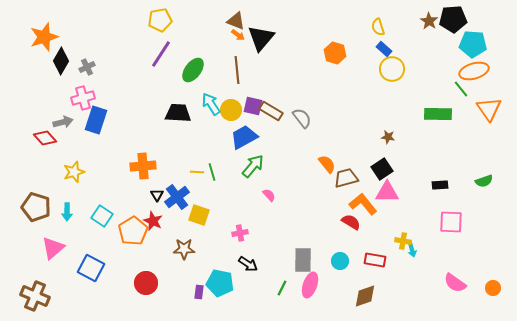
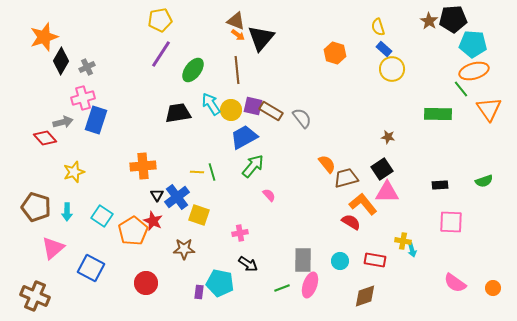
black trapezoid at (178, 113): rotated 12 degrees counterclockwise
green line at (282, 288): rotated 42 degrees clockwise
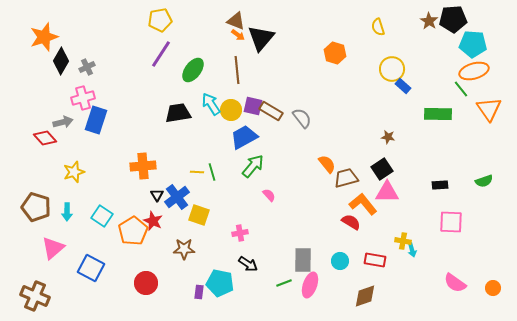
blue rectangle at (384, 49): moved 19 px right, 37 px down
green line at (282, 288): moved 2 px right, 5 px up
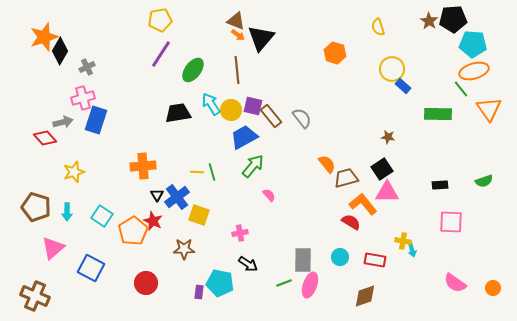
black diamond at (61, 61): moved 1 px left, 10 px up
brown rectangle at (271, 111): moved 5 px down; rotated 20 degrees clockwise
cyan circle at (340, 261): moved 4 px up
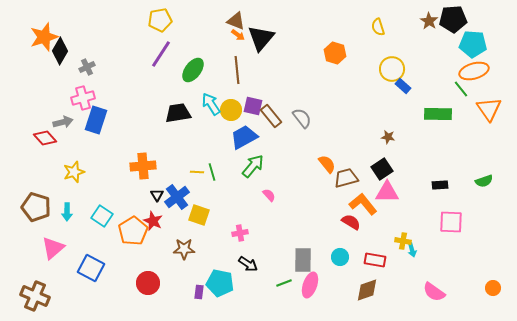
red circle at (146, 283): moved 2 px right
pink semicircle at (455, 283): moved 21 px left, 9 px down
brown diamond at (365, 296): moved 2 px right, 6 px up
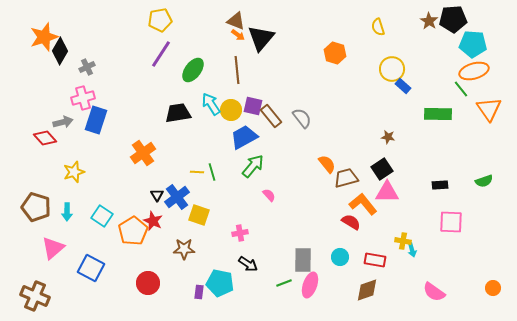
orange cross at (143, 166): moved 13 px up; rotated 30 degrees counterclockwise
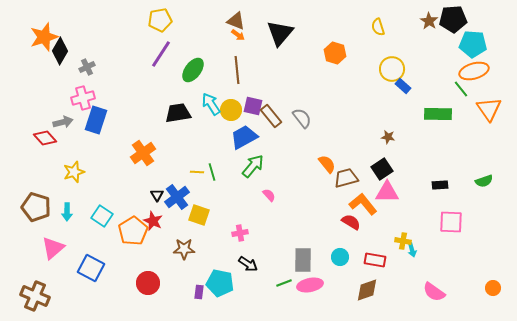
black triangle at (261, 38): moved 19 px right, 5 px up
pink ellipse at (310, 285): rotated 60 degrees clockwise
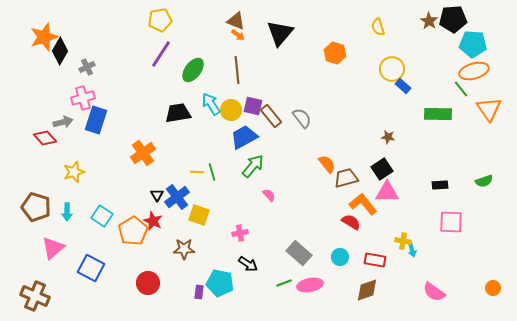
gray rectangle at (303, 260): moved 4 px left, 7 px up; rotated 50 degrees counterclockwise
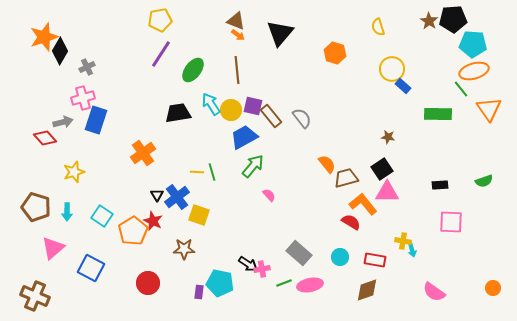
pink cross at (240, 233): moved 22 px right, 36 px down
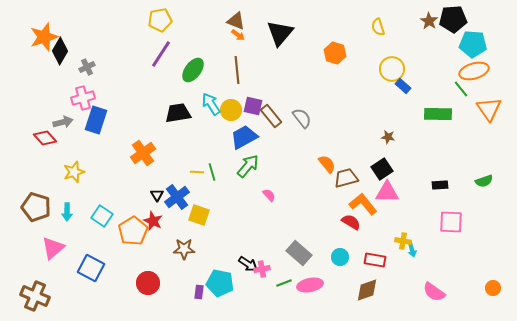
green arrow at (253, 166): moved 5 px left
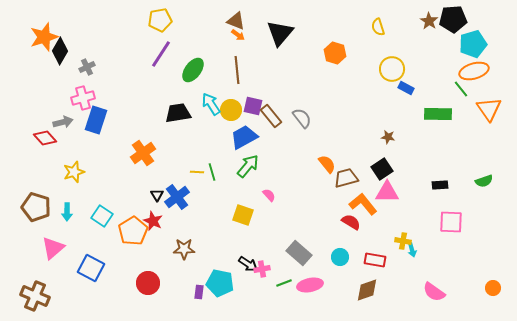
cyan pentagon at (473, 44): rotated 20 degrees counterclockwise
blue rectangle at (403, 86): moved 3 px right, 2 px down; rotated 14 degrees counterclockwise
yellow square at (199, 215): moved 44 px right
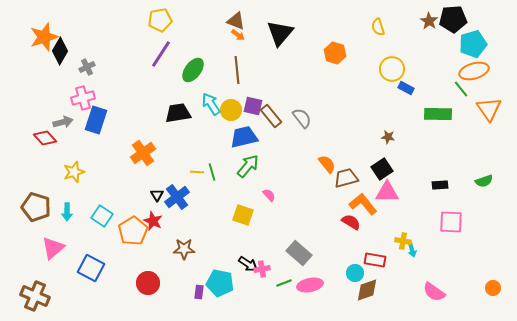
blue trapezoid at (244, 137): rotated 16 degrees clockwise
cyan circle at (340, 257): moved 15 px right, 16 px down
